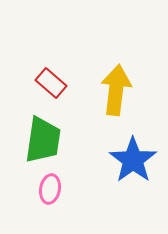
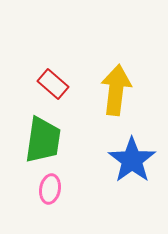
red rectangle: moved 2 px right, 1 px down
blue star: moved 1 px left
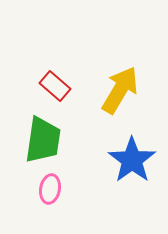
red rectangle: moved 2 px right, 2 px down
yellow arrow: moved 4 px right; rotated 24 degrees clockwise
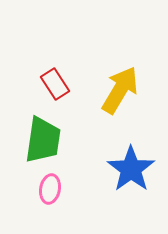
red rectangle: moved 2 px up; rotated 16 degrees clockwise
blue star: moved 1 px left, 9 px down
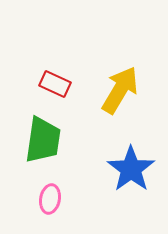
red rectangle: rotated 32 degrees counterclockwise
pink ellipse: moved 10 px down
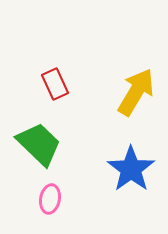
red rectangle: rotated 40 degrees clockwise
yellow arrow: moved 16 px right, 2 px down
green trapezoid: moved 4 px left, 4 px down; rotated 54 degrees counterclockwise
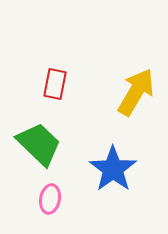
red rectangle: rotated 36 degrees clockwise
blue star: moved 18 px left
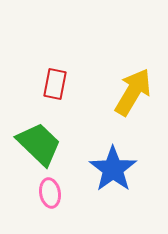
yellow arrow: moved 3 px left
pink ellipse: moved 6 px up; rotated 20 degrees counterclockwise
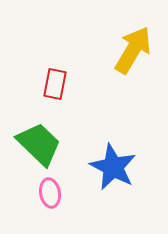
yellow arrow: moved 42 px up
blue star: moved 2 px up; rotated 9 degrees counterclockwise
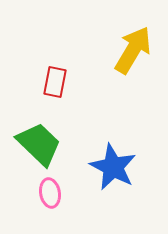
red rectangle: moved 2 px up
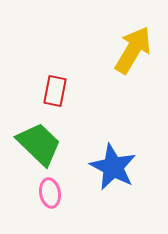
red rectangle: moved 9 px down
